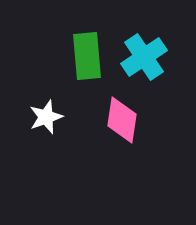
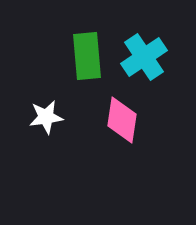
white star: rotated 12 degrees clockwise
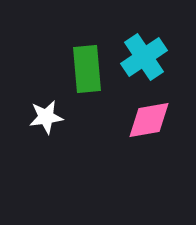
green rectangle: moved 13 px down
pink diamond: moved 27 px right; rotated 72 degrees clockwise
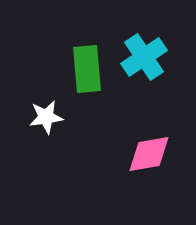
pink diamond: moved 34 px down
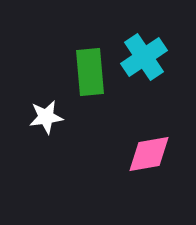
green rectangle: moved 3 px right, 3 px down
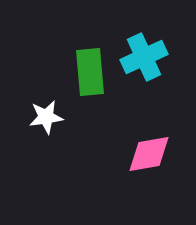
cyan cross: rotated 9 degrees clockwise
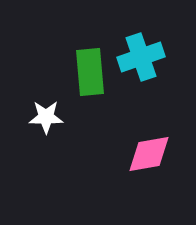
cyan cross: moved 3 px left; rotated 6 degrees clockwise
white star: rotated 8 degrees clockwise
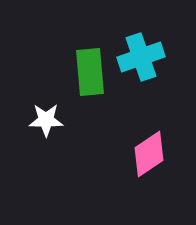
white star: moved 3 px down
pink diamond: rotated 24 degrees counterclockwise
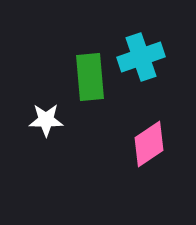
green rectangle: moved 5 px down
pink diamond: moved 10 px up
